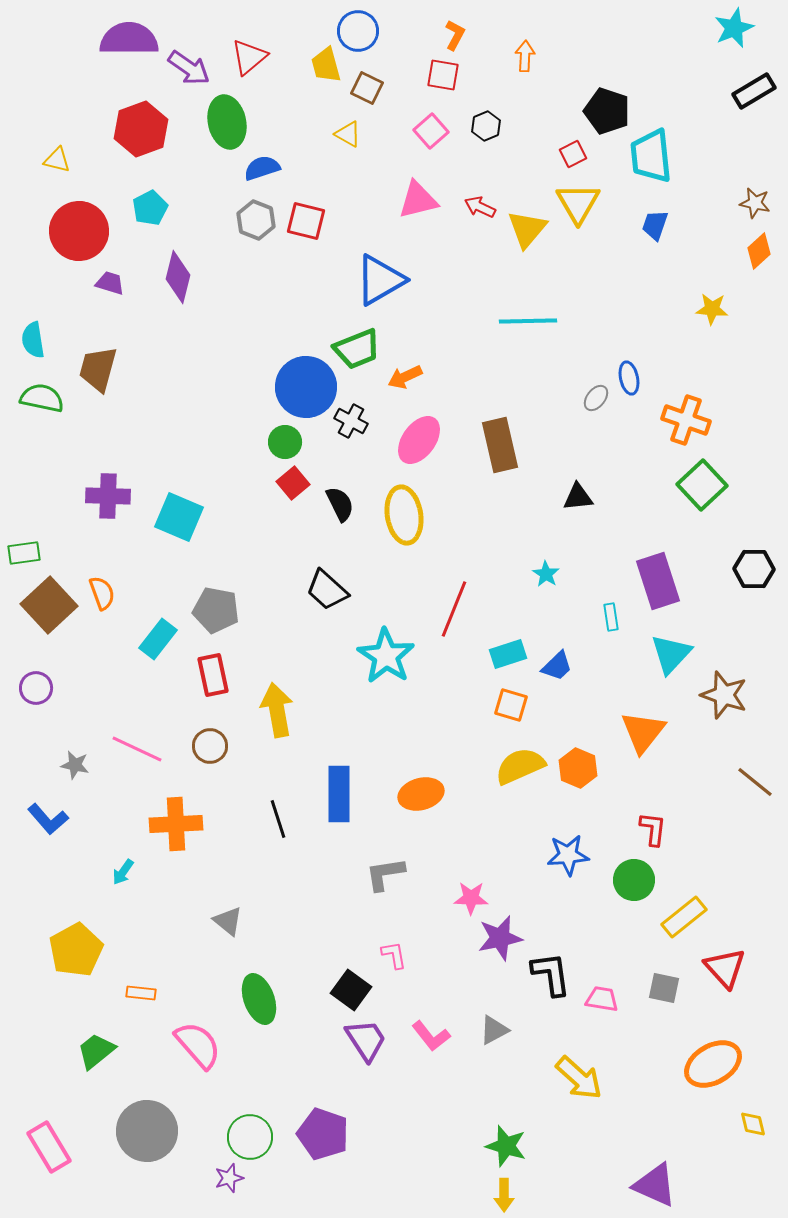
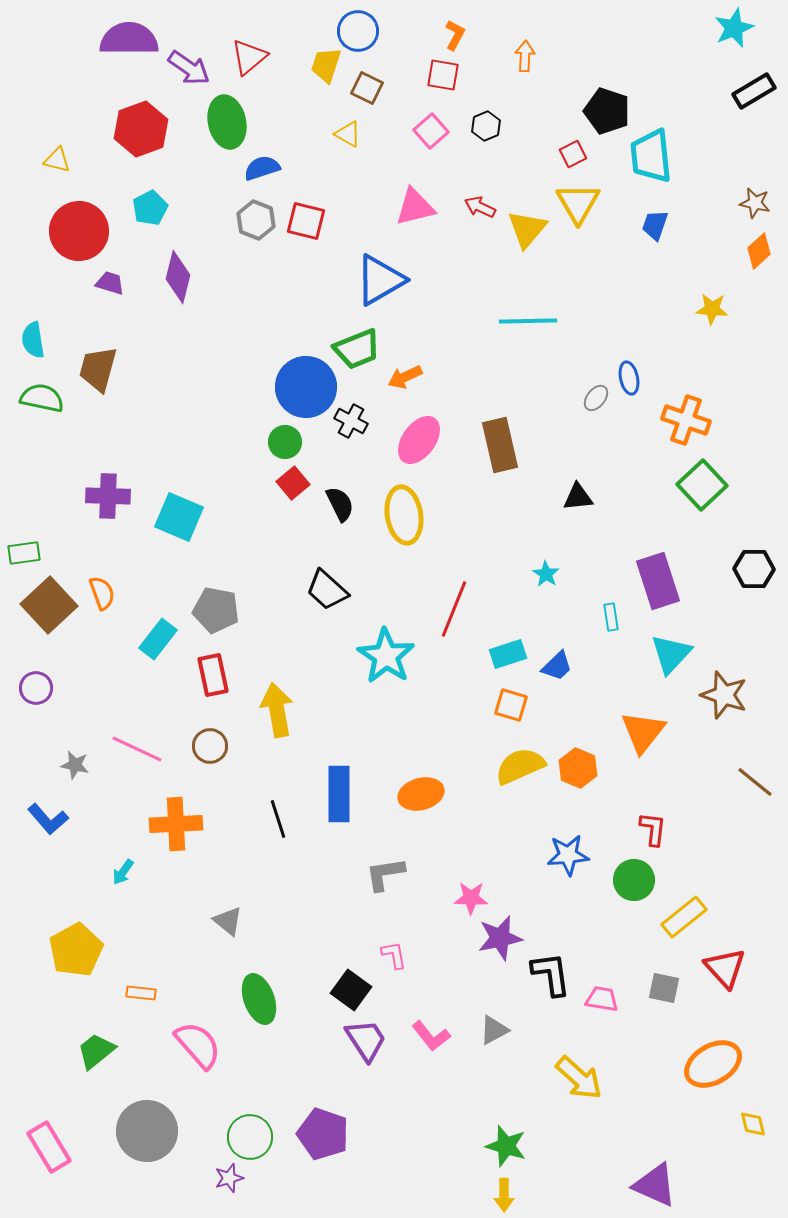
yellow trapezoid at (326, 65): rotated 33 degrees clockwise
pink triangle at (418, 200): moved 3 px left, 7 px down
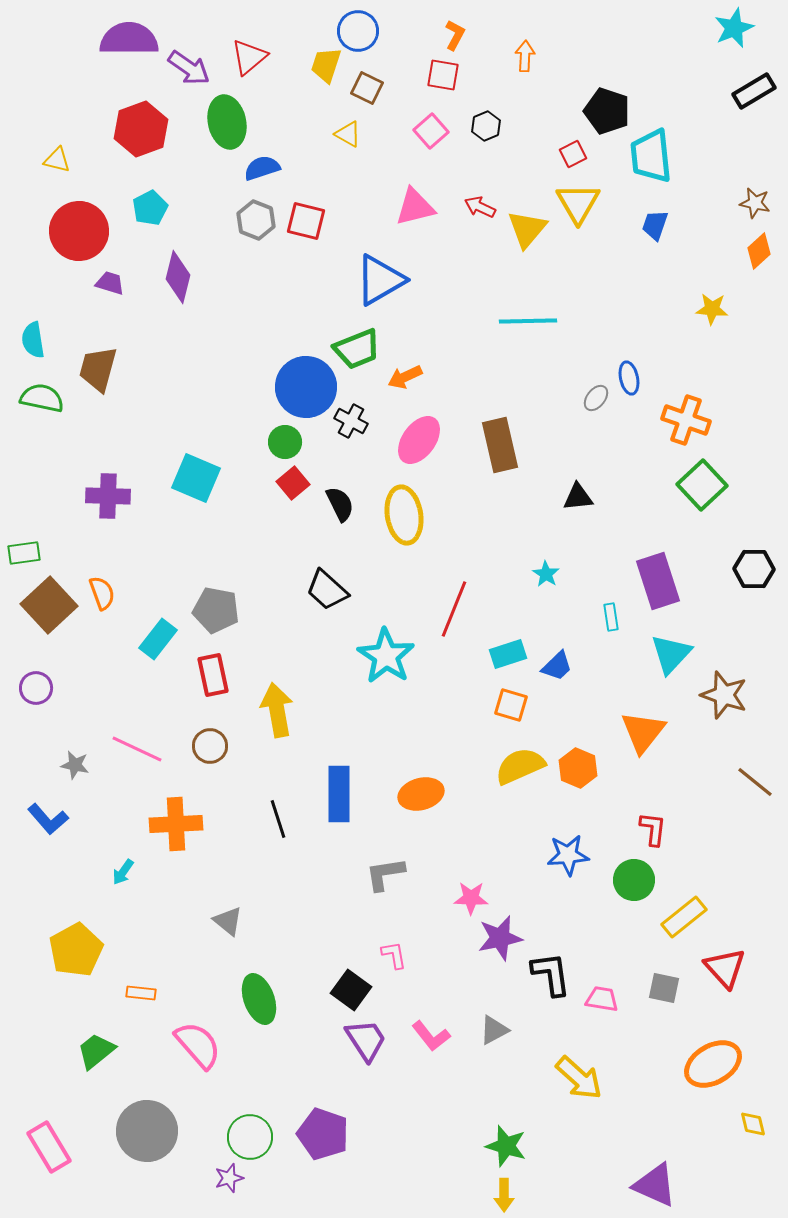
cyan square at (179, 517): moved 17 px right, 39 px up
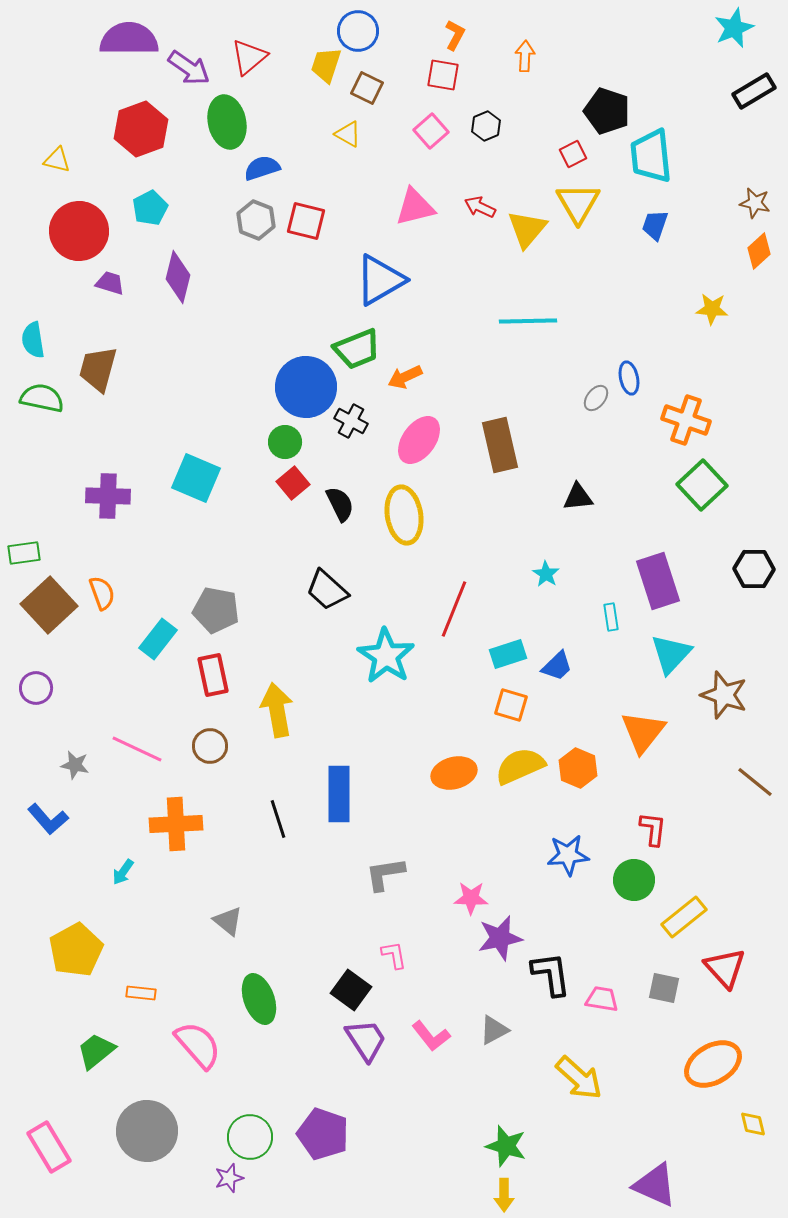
orange ellipse at (421, 794): moved 33 px right, 21 px up
